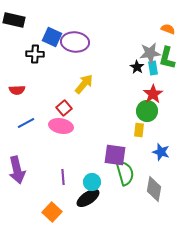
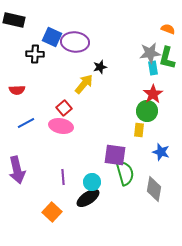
black star: moved 37 px left; rotated 24 degrees clockwise
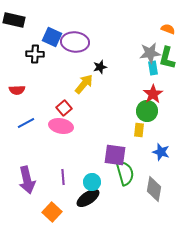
purple arrow: moved 10 px right, 10 px down
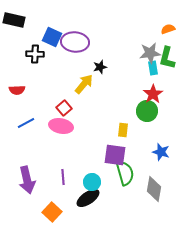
orange semicircle: rotated 40 degrees counterclockwise
yellow rectangle: moved 16 px left
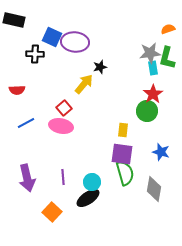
purple square: moved 7 px right, 1 px up
purple arrow: moved 2 px up
